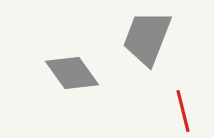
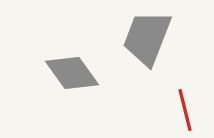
red line: moved 2 px right, 1 px up
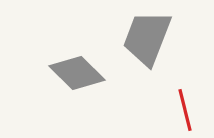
gray diamond: moved 5 px right; rotated 10 degrees counterclockwise
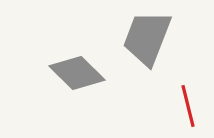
red line: moved 3 px right, 4 px up
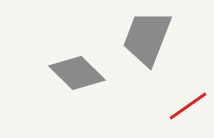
red line: rotated 69 degrees clockwise
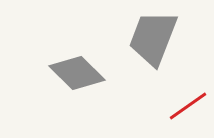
gray trapezoid: moved 6 px right
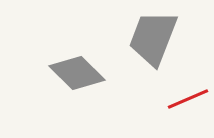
red line: moved 7 px up; rotated 12 degrees clockwise
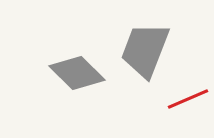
gray trapezoid: moved 8 px left, 12 px down
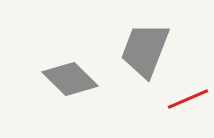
gray diamond: moved 7 px left, 6 px down
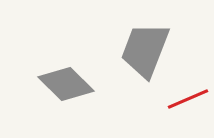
gray diamond: moved 4 px left, 5 px down
